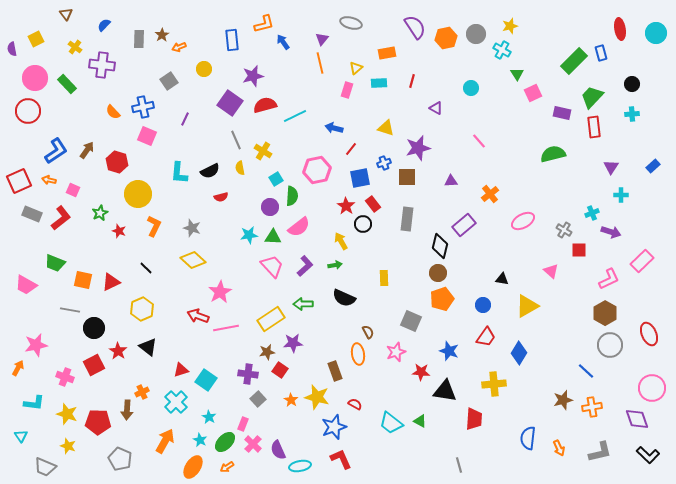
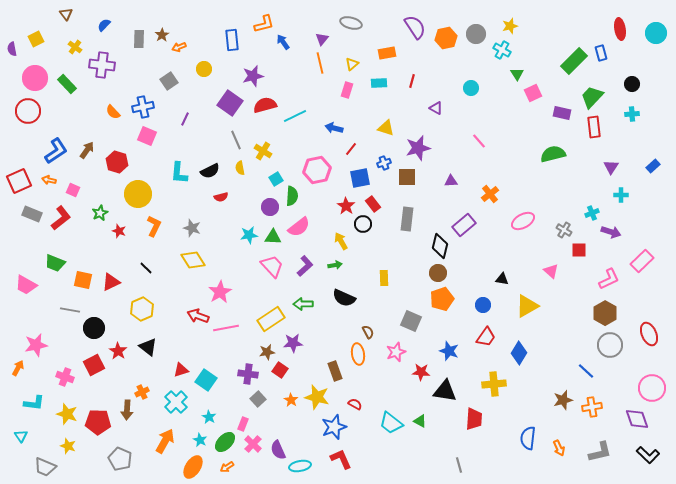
yellow triangle at (356, 68): moved 4 px left, 4 px up
yellow diamond at (193, 260): rotated 15 degrees clockwise
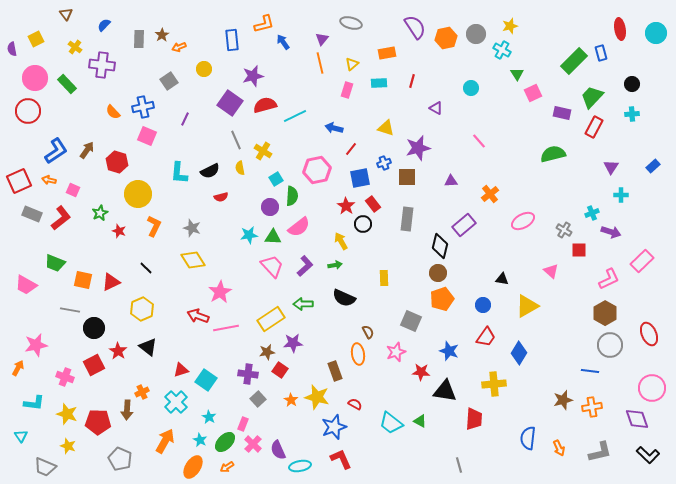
red rectangle at (594, 127): rotated 35 degrees clockwise
blue line at (586, 371): moved 4 px right; rotated 36 degrees counterclockwise
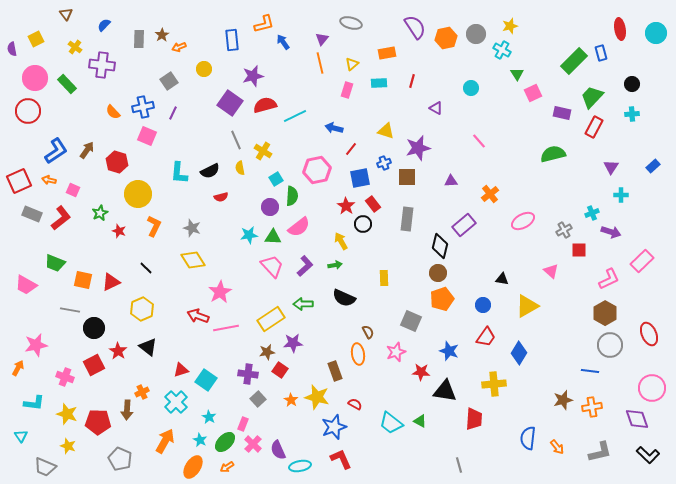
purple line at (185, 119): moved 12 px left, 6 px up
yellow triangle at (386, 128): moved 3 px down
gray cross at (564, 230): rotated 28 degrees clockwise
orange arrow at (559, 448): moved 2 px left, 1 px up; rotated 14 degrees counterclockwise
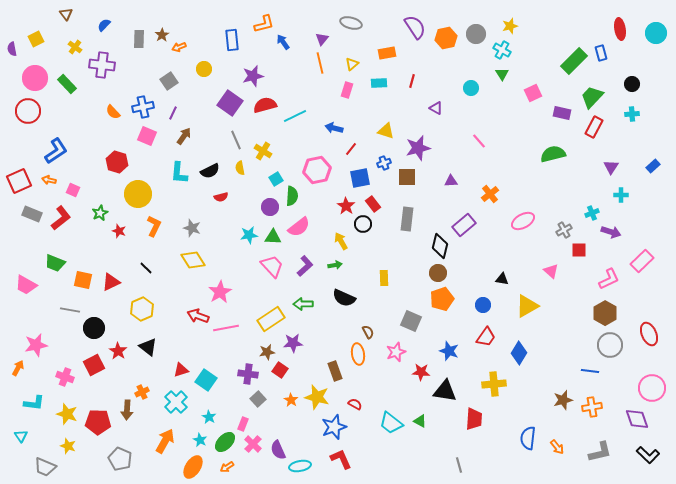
green triangle at (517, 74): moved 15 px left
brown arrow at (87, 150): moved 97 px right, 14 px up
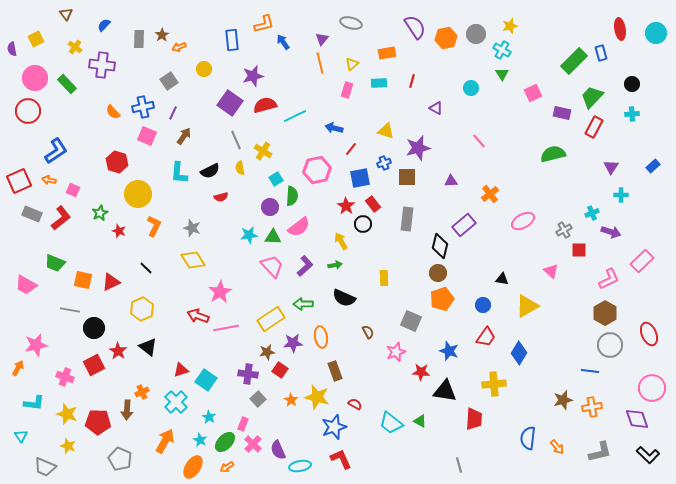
orange ellipse at (358, 354): moved 37 px left, 17 px up
